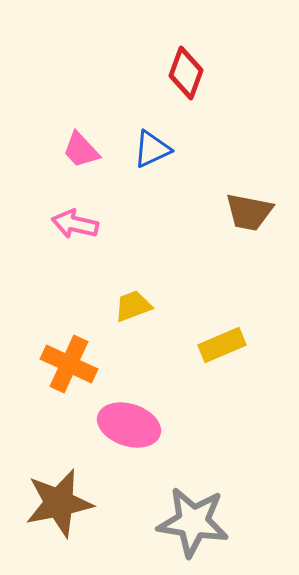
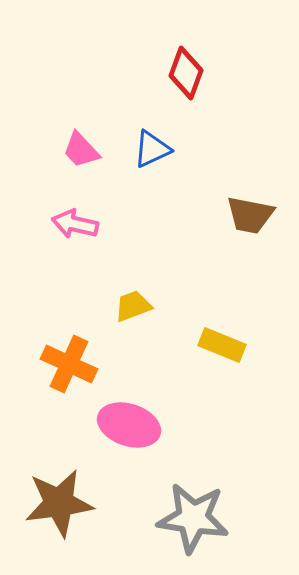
brown trapezoid: moved 1 px right, 3 px down
yellow rectangle: rotated 45 degrees clockwise
brown star: rotated 4 degrees clockwise
gray star: moved 4 px up
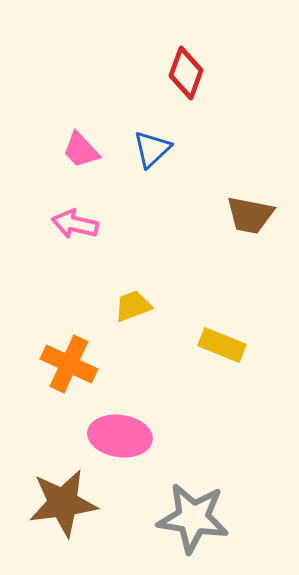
blue triangle: rotated 18 degrees counterclockwise
pink ellipse: moved 9 px left, 11 px down; rotated 10 degrees counterclockwise
brown star: moved 4 px right
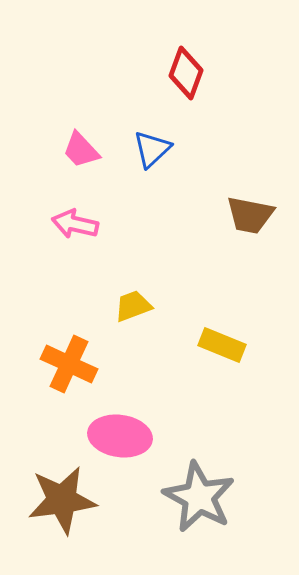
brown star: moved 1 px left, 3 px up
gray star: moved 6 px right, 21 px up; rotated 20 degrees clockwise
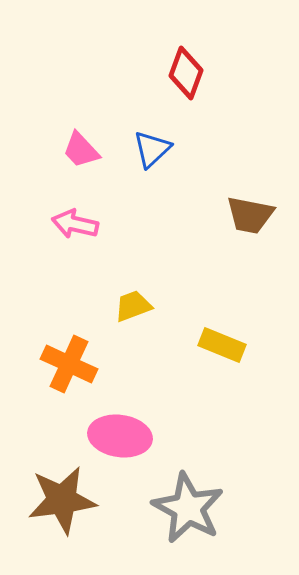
gray star: moved 11 px left, 11 px down
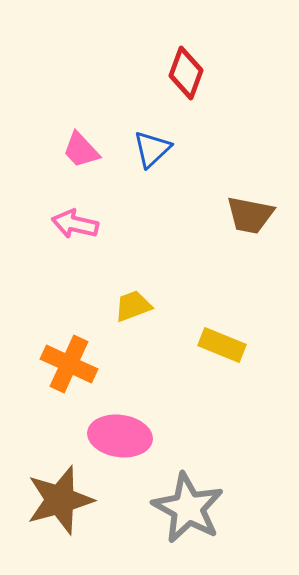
brown star: moved 2 px left; rotated 8 degrees counterclockwise
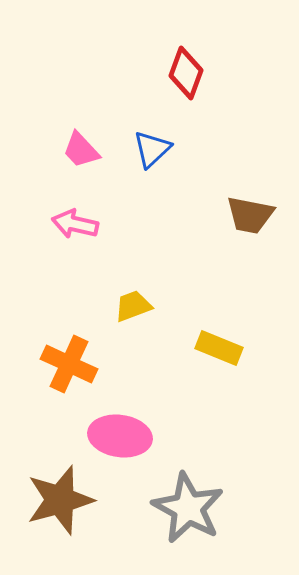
yellow rectangle: moved 3 px left, 3 px down
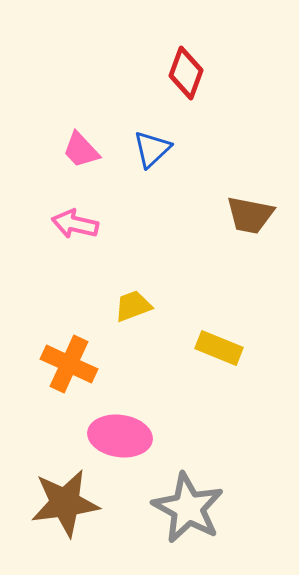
brown star: moved 5 px right, 3 px down; rotated 8 degrees clockwise
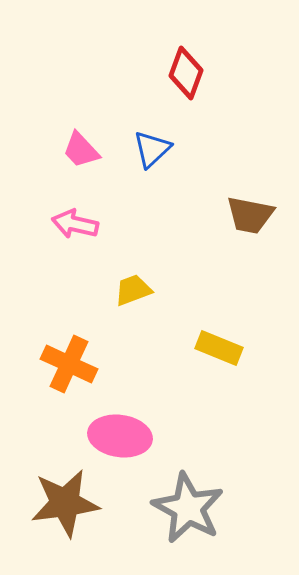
yellow trapezoid: moved 16 px up
